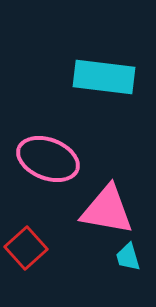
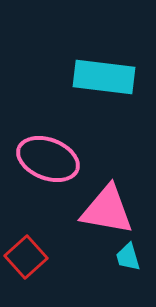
red square: moved 9 px down
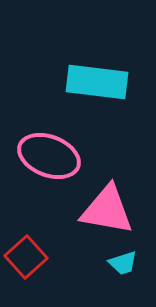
cyan rectangle: moved 7 px left, 5 px down
pink ellipse: moved 1 px right, 3 px up
cyan trapezoid: moved 5 px left, 6 px down; rotated 92 degrees counterclockwise
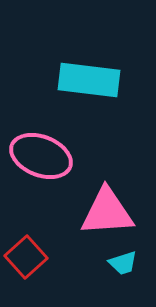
cyan rectangle: moved 8 px left, 2 px up
pink ellipse: moved 8 px left
pink triangle: moved 2 px down; rotated 14 degrees counterclockwise
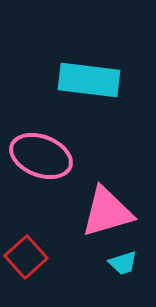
pink triangle: rotated 12 degrees counterclockwise
